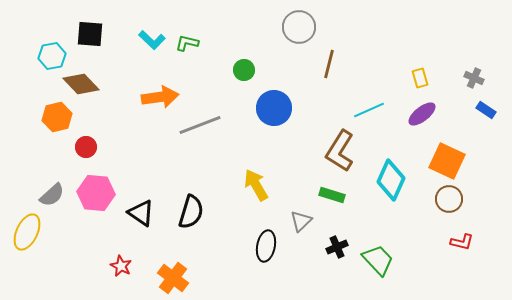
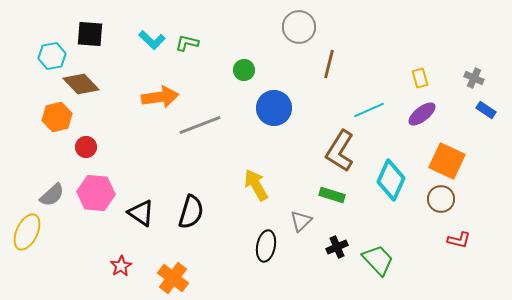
brown circle: moved 8 px left
red L-shape: moved 3 px left, 2 px up
red star: rotated 15 degrees clockwise
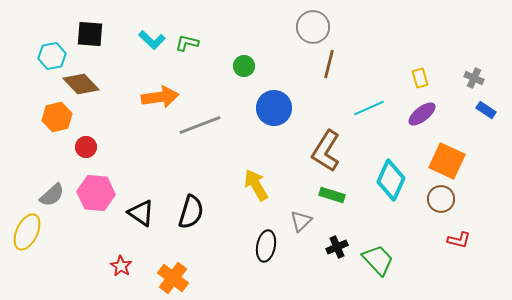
gray circle: moved 14 px right
green circle: moved 4 px up
cyan line: moved 2 px up
brown L-shape: moved 14 px left
red star: rotated 10 degrees counterclockwise
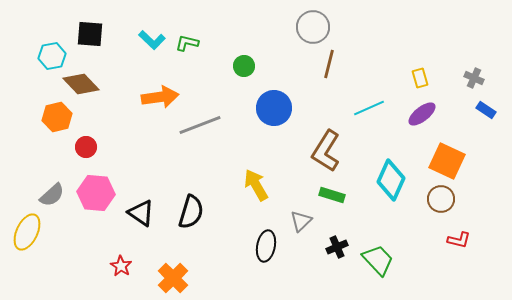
orange cross: rotated 8 degrees clockwise
